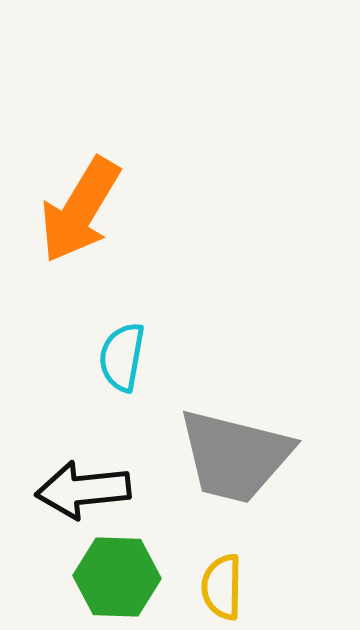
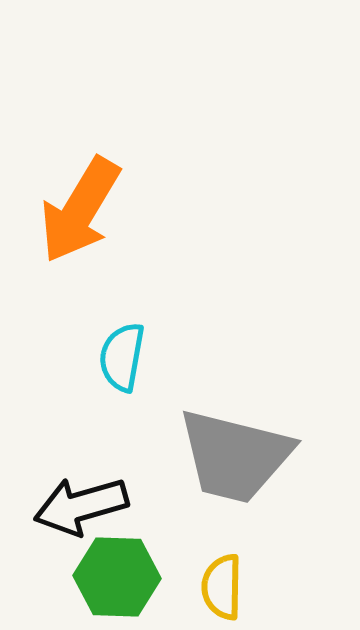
black arrow: moved 2 px left, 16 px down; rotated 10 degrees counterclockwise
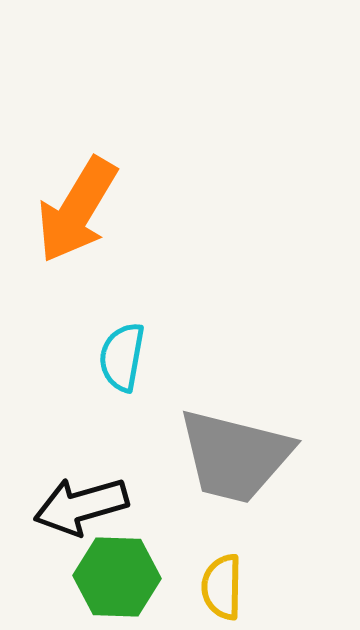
orange arrow: moved 3 px left
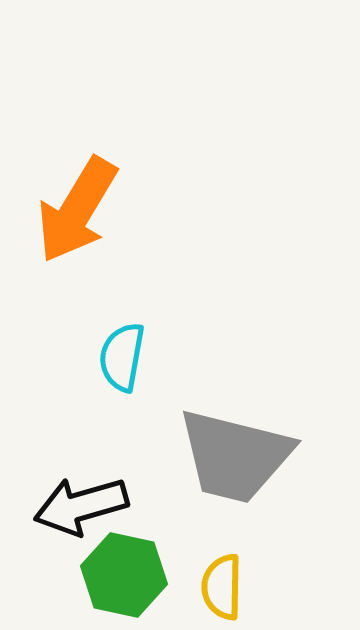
green hexagon: moved 7 px right, 2 px up; rotated 10 degrees clockwise
